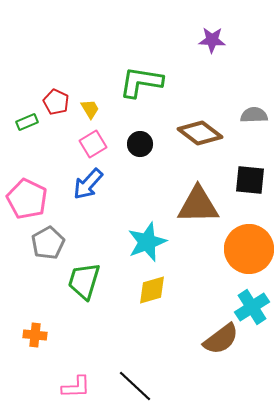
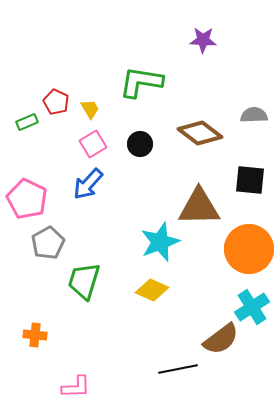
purple star: moved 9 px left
brown triangle: moved 1 px right, 2 px down
cyan star: moved 13 px right
yellow diamond: rotated 40 degrees clockwise
black line: moved 43 px right, 17 px up; rotated 54 degrees counterclockwise
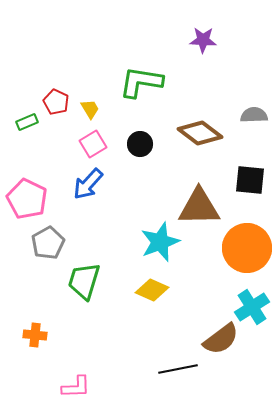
orange circle: moved 2 px left, 1 px up
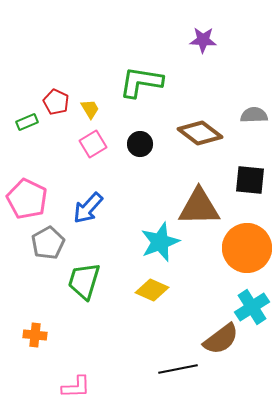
blue arrow: moved 24 px down
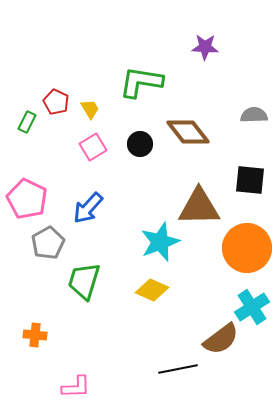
purple star: moved 2 px right, 7 px down
green rectangle: rotated 40 degrees counterclockwise
brown diamond: moved 12 px left, 1 px up; rotated 15 degrees clockwise
pink square: moved 3 px down
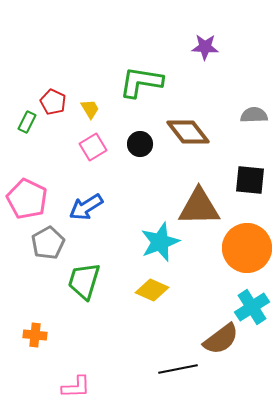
red pentagon: moved 3 px left
blue arrow: moved 2 px left, 1 px up; rotated 16 degrees clockwise
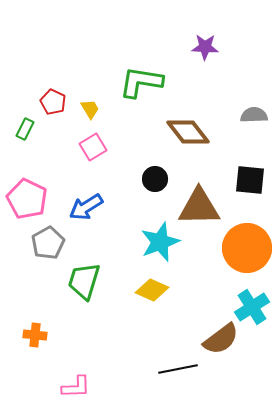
green rectangle: moved 2 px left, 7 px down
black circle: moved 15 px right, 35 px down
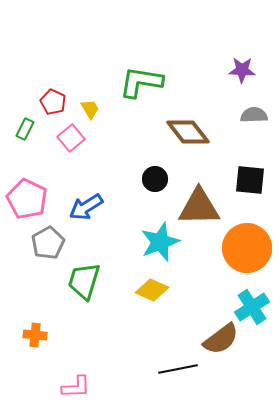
purple star: moved 37 px right, 23 px down
pink square: moved 22 px left, 9 px up; rotated 8 degrees counterclockwise
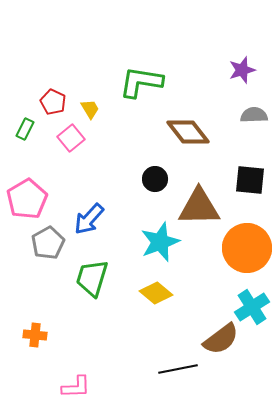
purple star: rotated 20 degrees counterclockwise
pink pentagon: rotated 15 degrees clockwise
blue arrow: moved 3 px right, 12 px down; rotated 16 degrees counterclockwise
green trapezoid: moved 8 px right, 3 px up
yellow diamond: moved 4 px right, 3 px down; rotated 16 degrees clockwise
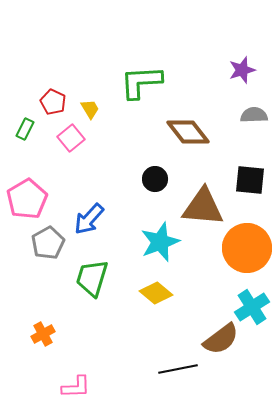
green L-shape: rotated 12 degrees counterclockwise
brown triangle: moved 4 px right; rotated 6 degrees clockwise
orange cross: moved 8 px right, 1 px up; rotated 35 degrees counterclockwise
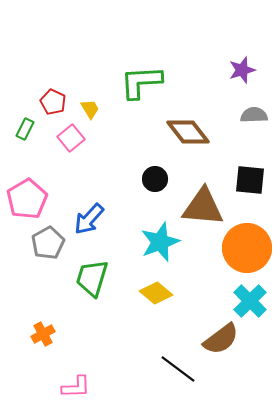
cyan cross: moved 2 px left, 6 px up; rotated 12 degrees counterclockwise
black line: rotated 48 degrees clockwise
